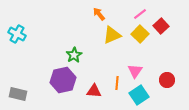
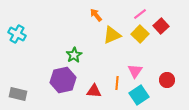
orange arrow: moved 3 px left, 1 px down
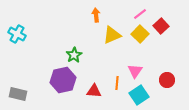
orange arrow: rotated 32 degrees clockwise
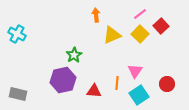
red circle: moved 4 px down
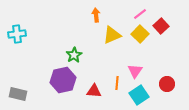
cyan cross: rotated 36 degrees counterclockwise
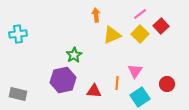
cyan cross: moved 1 px right
cyan square: moved 1 px right, 2 px down
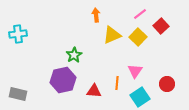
yellow square: moved 2 px left, 3 px down
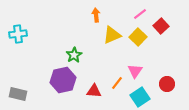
orange line: rotated 32 degrees clockwise
